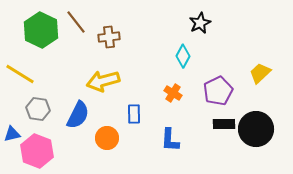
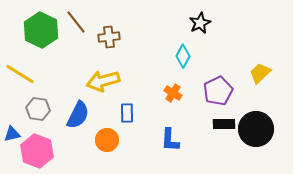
blue rectangle: moved 7 px left, 1 px up
orange circle: moved 2 px down
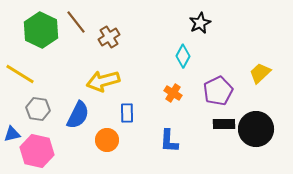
brown cross: rotated 25 degrees counterclockwise
blue L-shape: moved 1 px left, 1 px down
pink hexagon: rotated 8 degrees counterclockwise
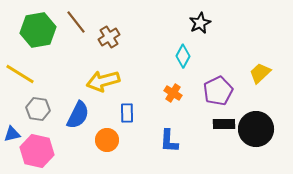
green hexagon: moved 3 px left; rotated 24 degrees clockwise
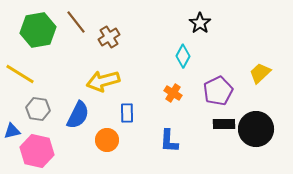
black star: rotated 10 degrees counterclockwise
blue triangle: moved 3 px up
